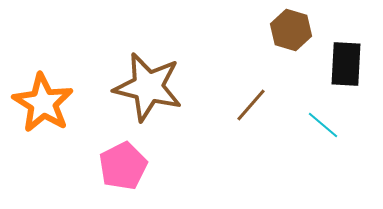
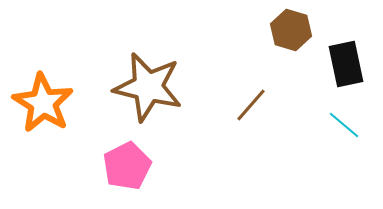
black rectangle: rotated 15 degrees counterclockwise
cyan line: moved 21 px right
pink pentagon: moved 4 px right
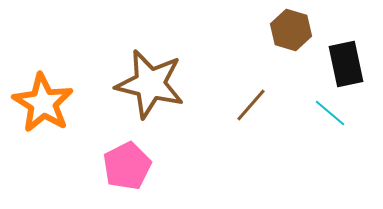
brown star: moved 2 px right, 3 px up
cyan line: moved 14 px left, 12 px up
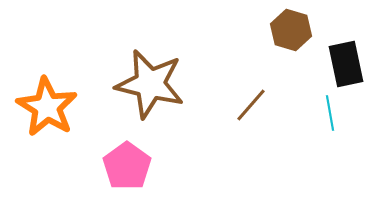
orange star: moved 4 px right, 4 px down
cyan line: rotated 40 degrees clockwise
pink pentagon: rotated 9 degrees counterclockwise
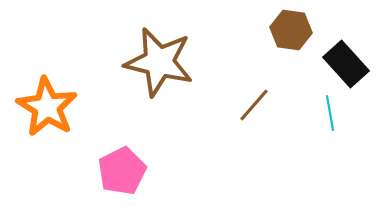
brown hexagon: rotated 9 degrees counterclockwise
black rectangle: rotated 30 degrees counterclockwise
brown star: moved 9 px right, 22 px up
brown line: moved 3 px right
pink pentagon: moved 5 px left, 5 px down; rotated 9 degrees clockwise
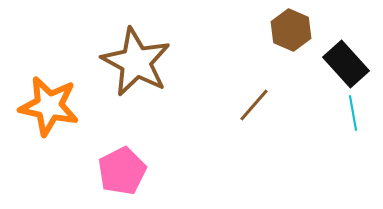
brown hexagon: rotated 15 degrees clockwise
brown star: moved 23 px left; rotated 14 degrees clockwise
orange star: moved 2 px right, 1 px up; rotated 20 degrees counterclockwise
cyan line: moved 23 px right
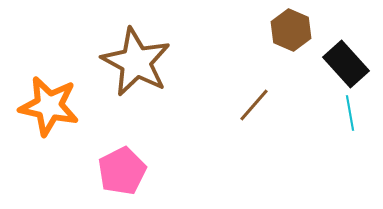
cyan line: moved 3 px left
